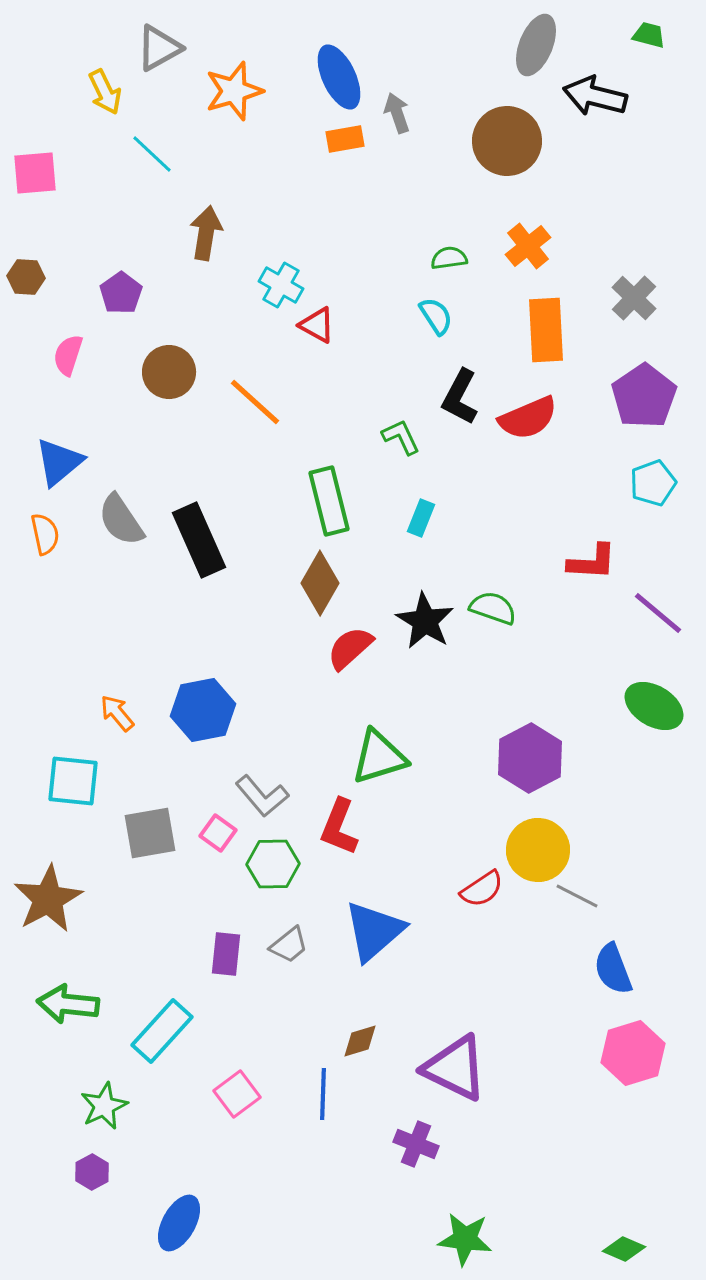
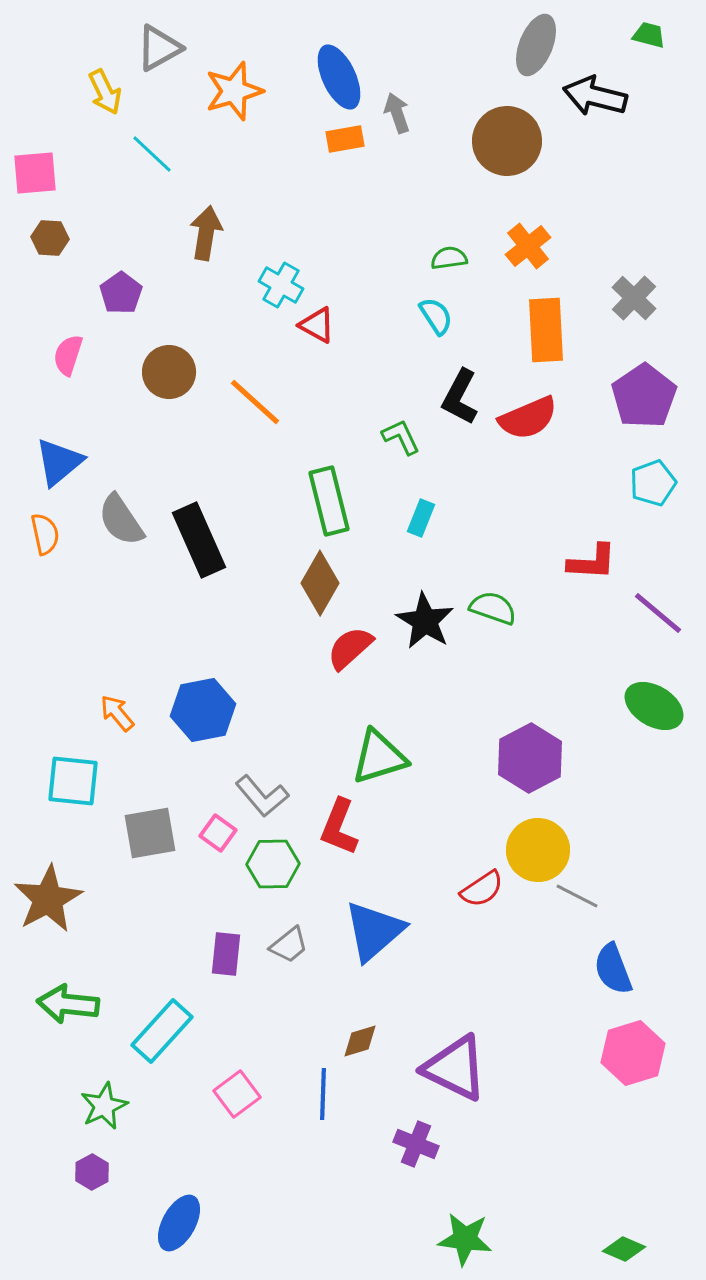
brown hexagon at (26, 277): moved 24 px right, 39 px up
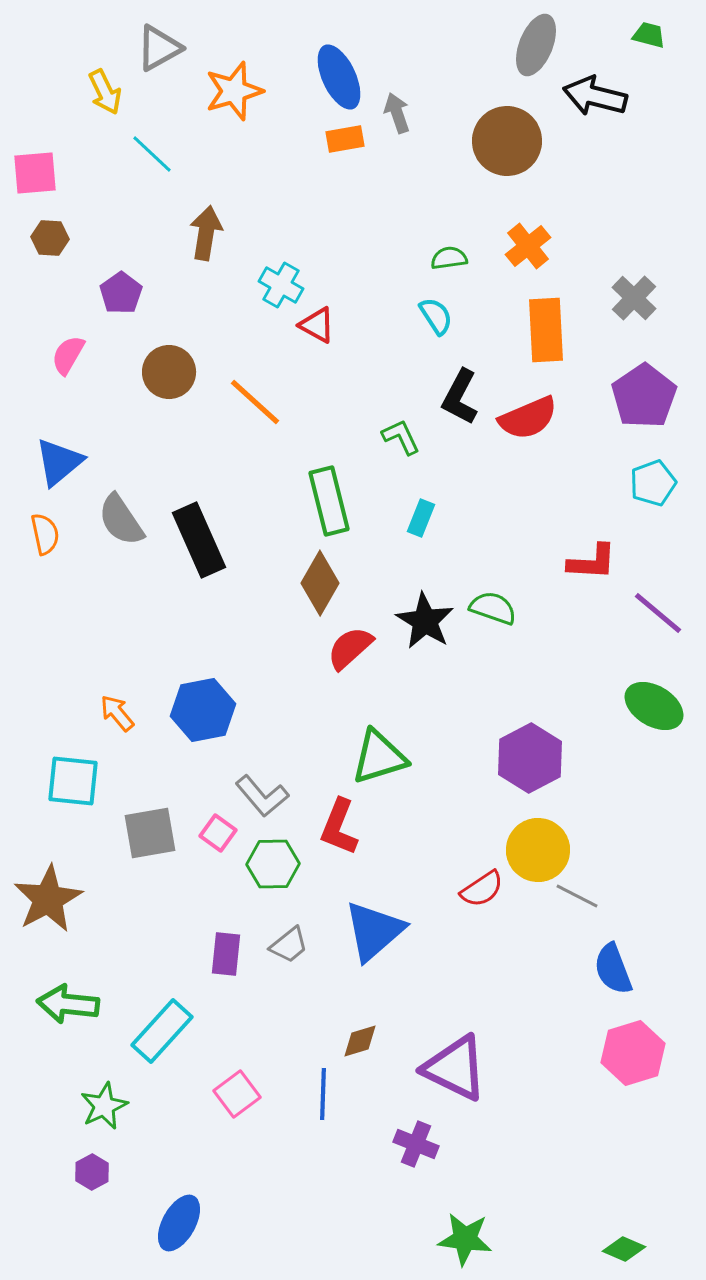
pink semicircle at (68, 355): rotated 12 degrees clockwise
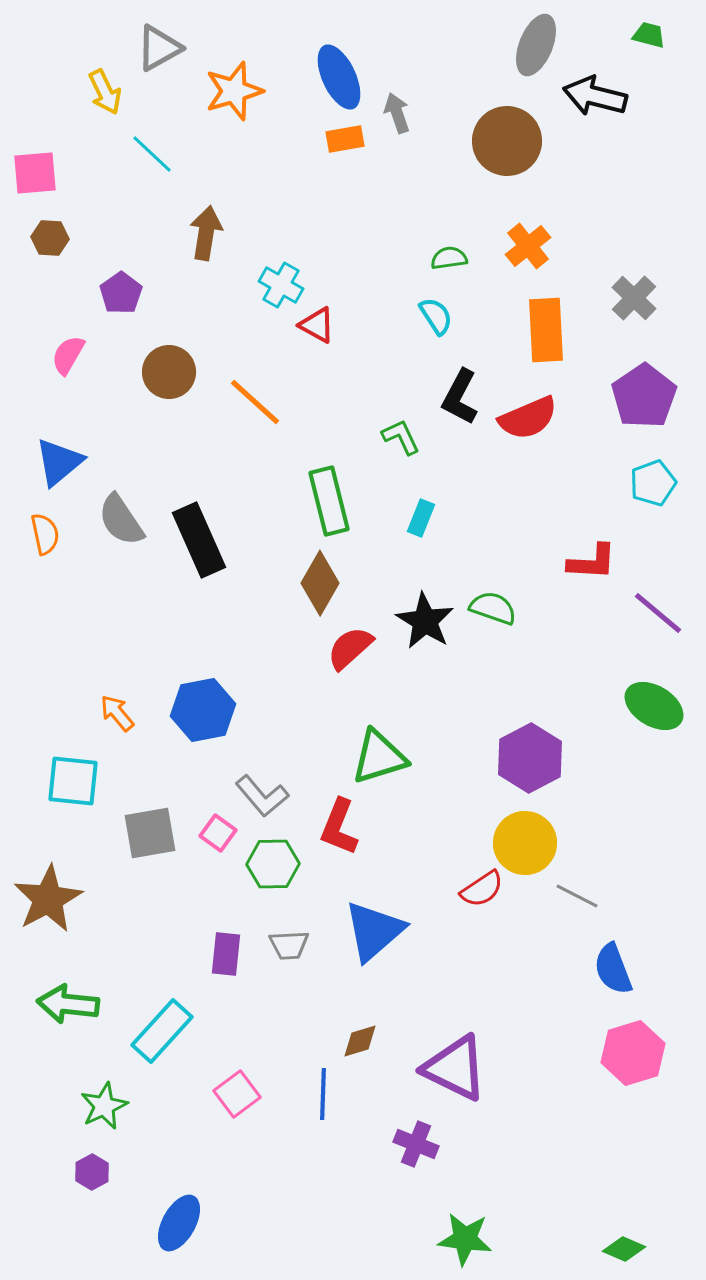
yellow circle at (538, 850): moved 13 px left, 7 px up
gray trapezoid at (289, 945): rotated 36 degrees clockwise
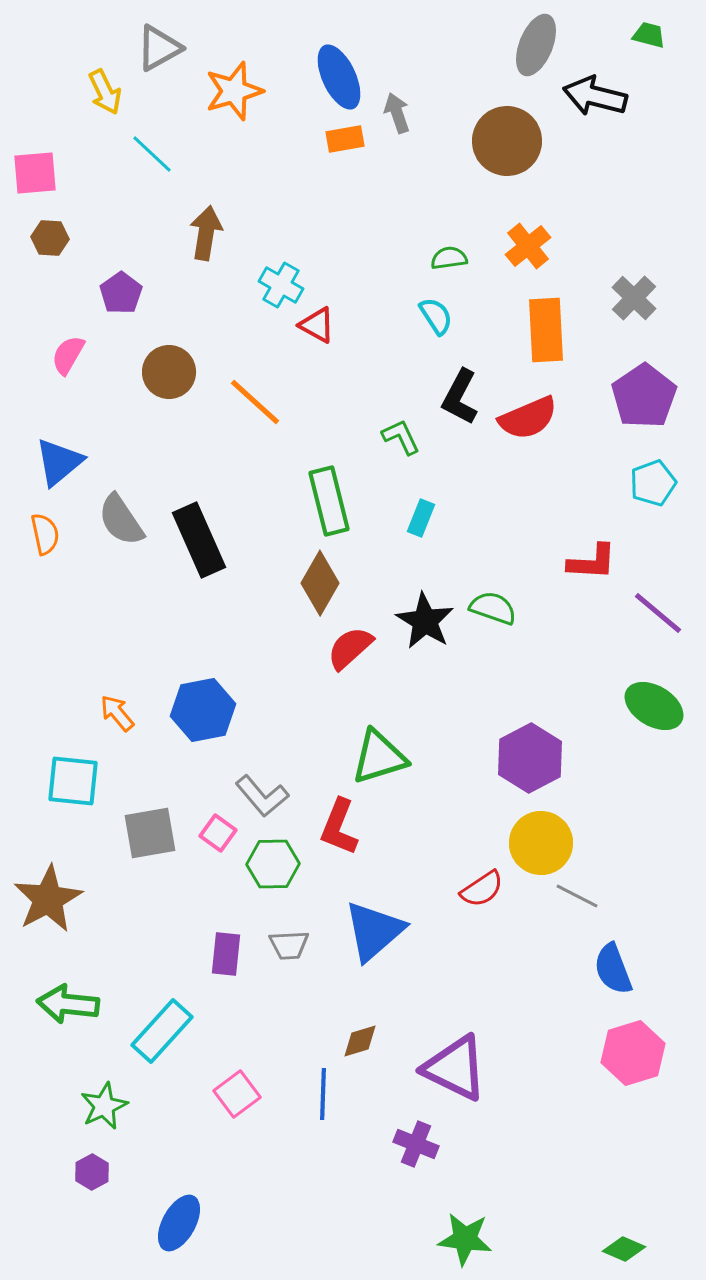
yellow circle at (525, 843): moved 16 px right
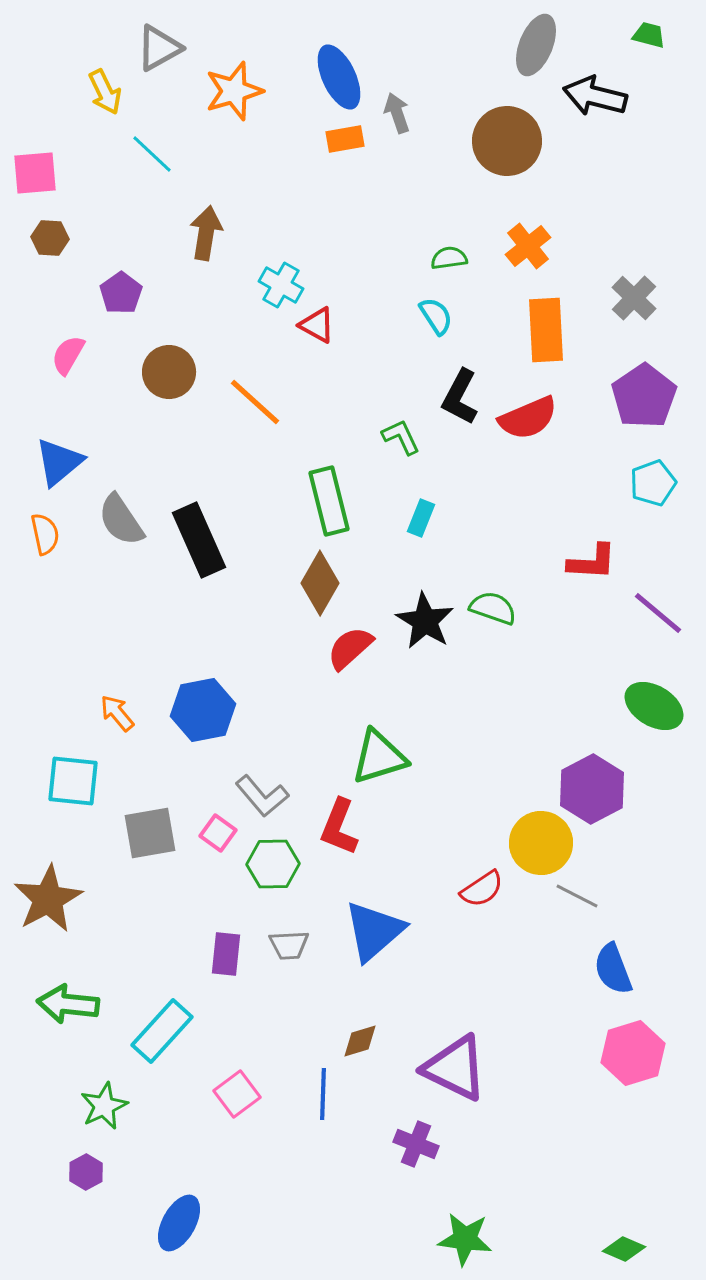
purple hexagon at (530, 758): moved 62 px right, 31 px down
purple hexagon at (92, 1172): moved 6 px left
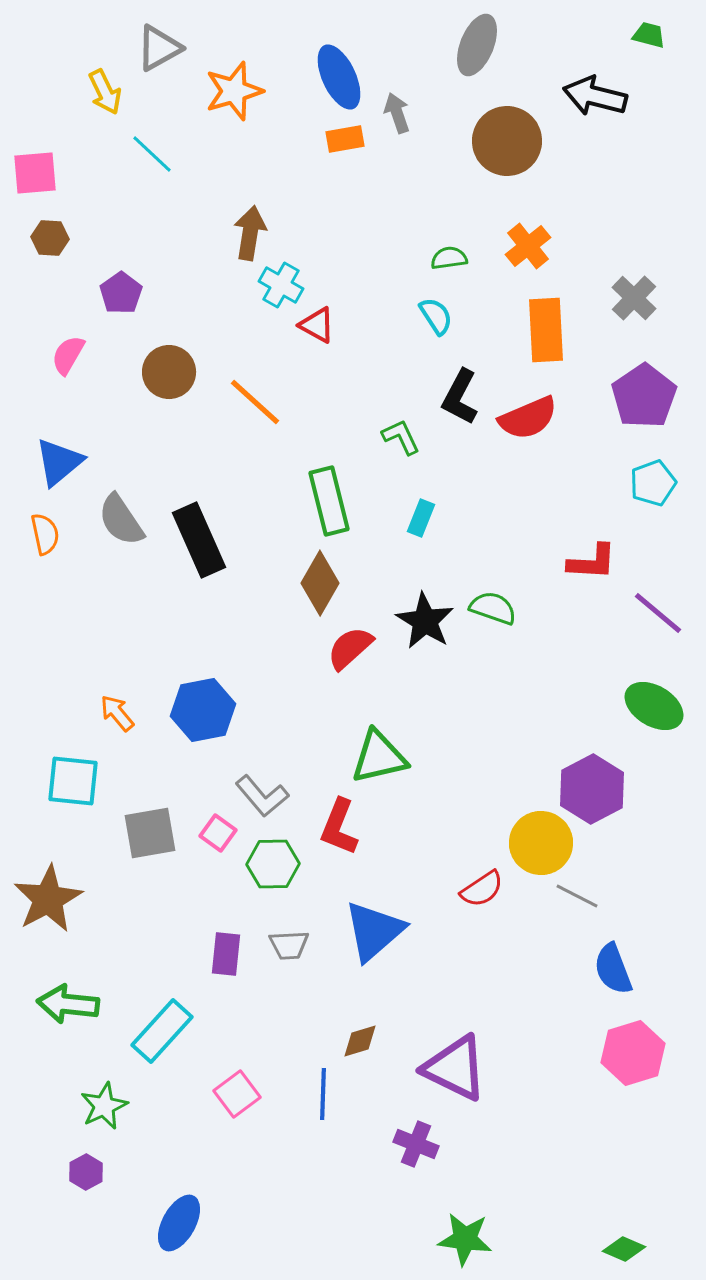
gray ellipse at (536, 45): moved 59 px left
brown arrow at (206, 233): moved 44 px right
green triangle at (379, 757): rotated 4 degrees clockwise
